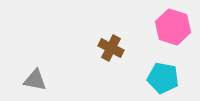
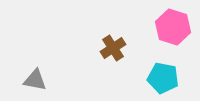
brown cross: moved 2 px right; rotated 30 degrees clockwise
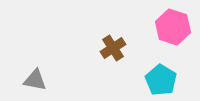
cyan pentagon: moved 2 px left, 2 px down; rotated 20 degrees clockwise
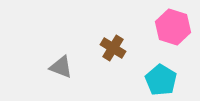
brown cross: rotated 25 degrees counterclockwise
gray triangle: moved 26 px right, 13 px up; rotated 10 degrees clockwise
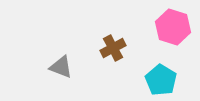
brown cross: rotated 30 degrees clockwise
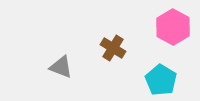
pink hexagon: rotated 12 degrees clockwise
brown cross: rotated 30 degrees counterclockwise
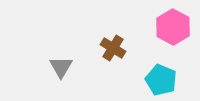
gray triangle: rotated 40 degrees clockwise
cyan pentagon: rotated 8 degrees counterclockwise
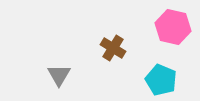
pink hexagon: rotated 16 degrees counterclockwise
gray triangle: moved 2 px left, 8 px down
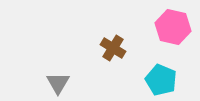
gray triangle: moved 1 px left, 8 px down
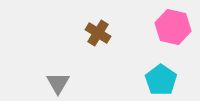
brown cross: moved 15 px left, 15 px up
cyan pentagon: rotated 12 degrees clockwise
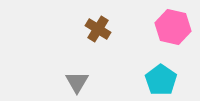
brown cross: moved 4 px up
gray triangle: moved 19 px right, 1 px up
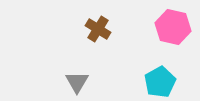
cyan pentagon: moved 1 px left, 2 px down; rotated 8 degrees clockwise
